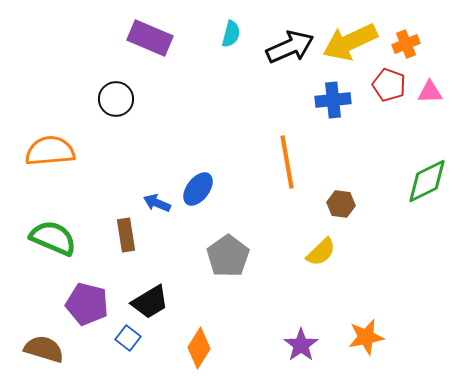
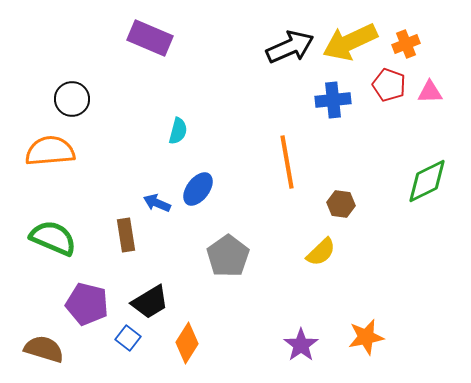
cyan semicircle: moved 53 px left, 97 px down
black circle: moved 44 px left
orange diamond: moved 12 px left, 5 px up
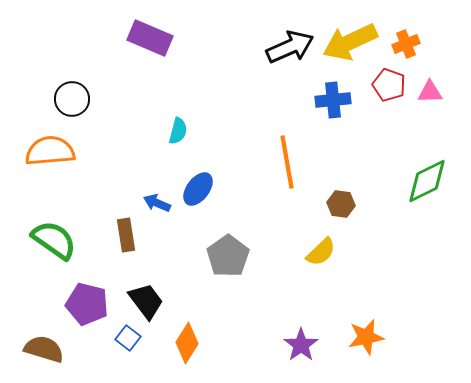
green semicircle: moved 1 px right, 2 px down; rotated 12 degrees clockwise
black trapezoid: moved 4 px left, 1 px up; rotated 96 degrees counterclockwise
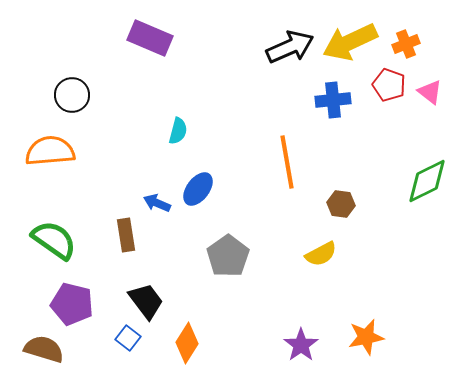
pink triangle: rotated 40 degrees clockwise
black circle: moved 4 px up
yellow semicircle: moved 2 px down; rotated 16 degrees clockwise
purple pentagon: moved 15 px left
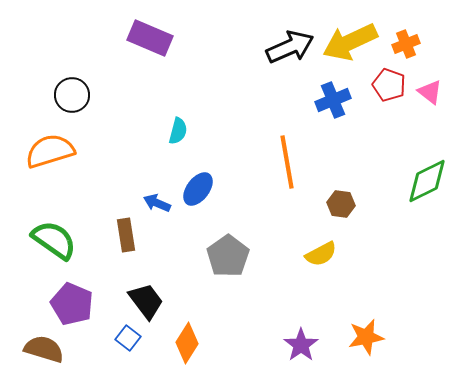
blue cross: rotated 16 degrees counterclockwise
orange semicircle: rotated 12 degrees counterclockwise
purple pentagon: rotated 9 degrees clockwise
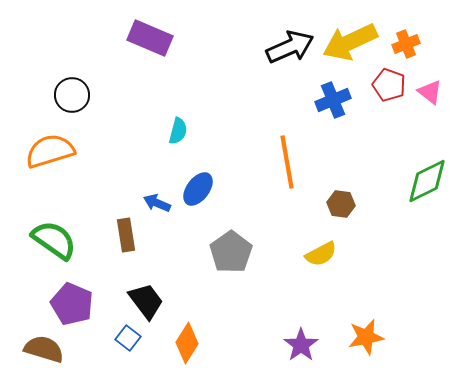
gray pentagon: moved 3 px right, 4 px up
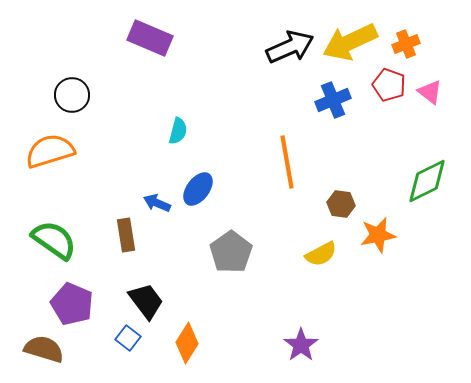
orange star: moved 12 px right, 102 px up
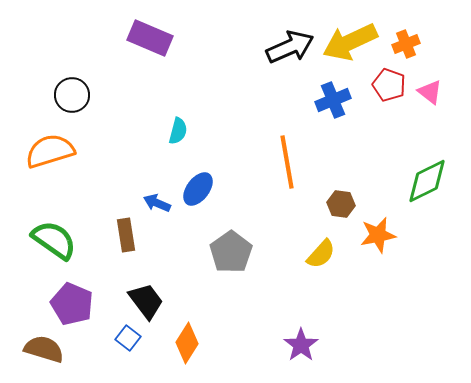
yellow semicircle: rotated 20 degrees counterclockwise
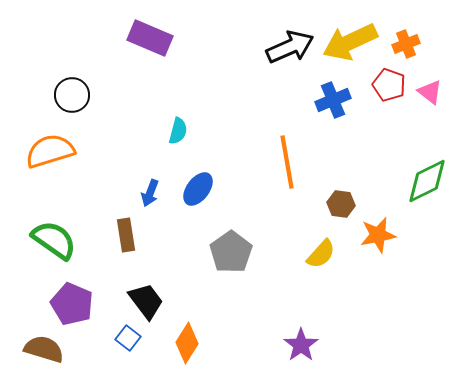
blue arrow: moved 7 px left, 10 px up; rotated 92 degrees counterclockwise
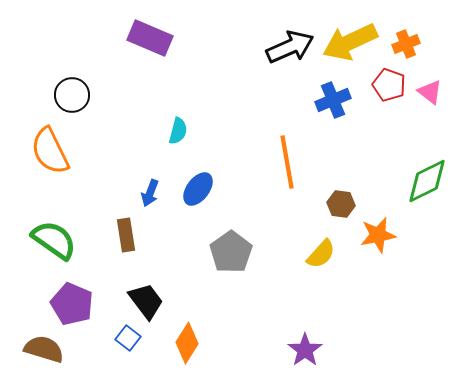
orange semicircle: rotated 99 degrees counterclockwise
purple star: moved 4 px right, 5 px down
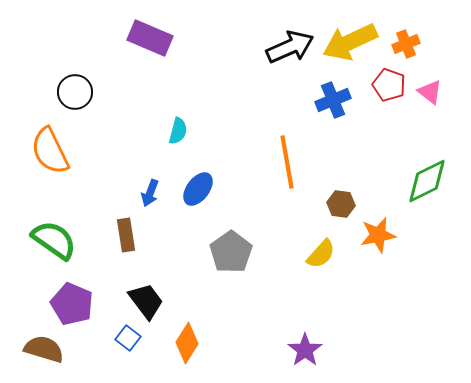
black circle: moved 3 px right, 3 px up
